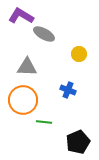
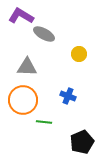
blue cross: moved 6 px down
black pentagon: moved 4 px right
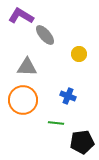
gray ellipse: moved 1 px right, 1 px down; rotated 20 degrees clockwise
green line: moved 12 px right, 1 px down
black pentagon: rotated 15 degrees clockwise
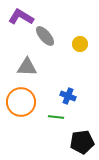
purple L-shape: moved 1 px down
gray ellipse: moved 1 px down
yellow circle: moved 1 px right, 10 px up
orange circle: moved 2 px left, 2 px down
green line: moved 6 px up
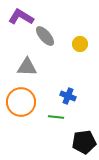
black pentagon: moved 2 px right
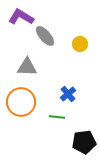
blue cross: moved 2 px up; rotated 28 degrees clockwise
green line: moved 1 px right
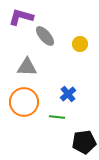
purple L-shape: rotated 15 degrees counterclockwise
orange circle: moved 3 px right
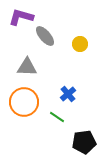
green line: rotated 28 degrees clockwise
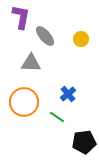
purple L-shape: rotated 85 degrees clockwise
yellow circle: moved 1 px right, 5 px up
gray triangle: moved 4 px right, 4 px up
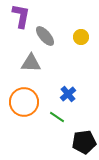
purple L-shape: moved 1 px up
yellow circle: moved 2 px up
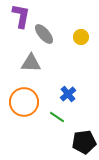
gray ellipse: moved 1 px left, 2 px up
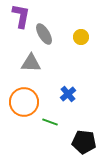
gray ellipse: rotated 10 degrees clockwise
green line: moved 7 px left, 5 px down; rotated 14 degrees counterclockwise
black pentagon: rotated 15 degrees clockwise
